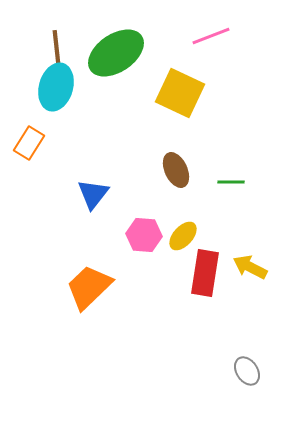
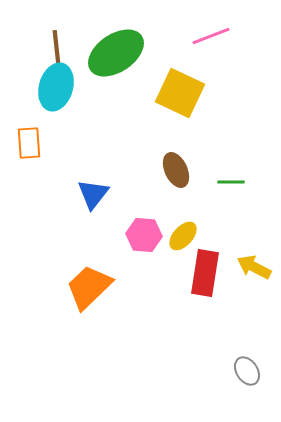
orange rectangle: rotated 36 degrees counterclockwise
yellow arrow: moved 4 px right
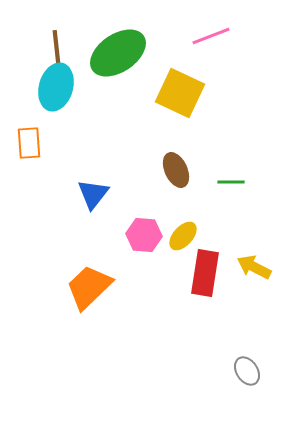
green ellipse: moved 2 px right
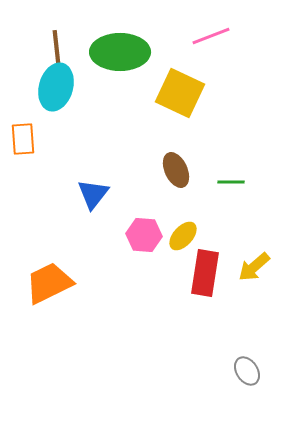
green ellipse: moved 2 px right, 1 px up; rotated 34 degrees clockwise
orange rectangle: moved 6 px left, 4 px up
yellow arrow: rotated 68 degrees counterclockwise
orange trapezoid: moved 40 px left, 4 px up; rotated 18 degrees clockwise
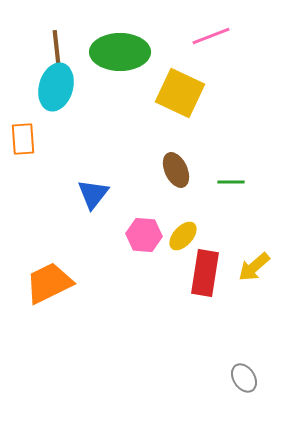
gray ellipse: moved 3 px left, 7 px down
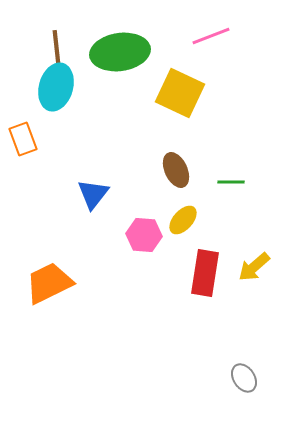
green ellipse: rotated 8 degrees counterclockwise
orange rectangle: rotated 16 degrees counterclockwise
yellow ellipse: moved 16 px up
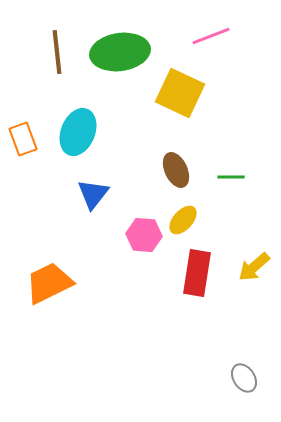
cyan ellipse: moved 22 px right, 45 px down; rotated 6 degrees clockwise
green line: moved 5 px up
red rectangle: moved 8 px left
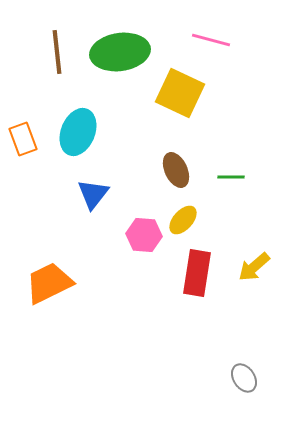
pink line: moved 4 px down; rotated 36 degrees clockwise
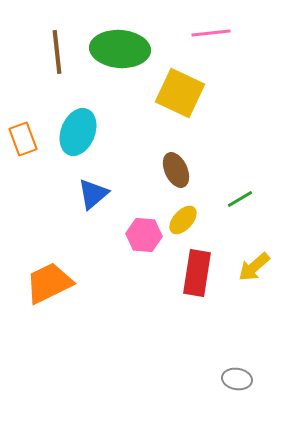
pink line: moved 7 px up; rotated 21 degrees counterclockwise
green ellipse: moved 3 px up; rotated 12 degrees clockwise
green line: moved 9 px right, 22 px down; rotated 32 degrees counterclockwise
blue triangle: rotated 12 degrees clockwise
gray ellipse: moved 7 px left, 1 px down; rotated 48 degrees counterclockwise
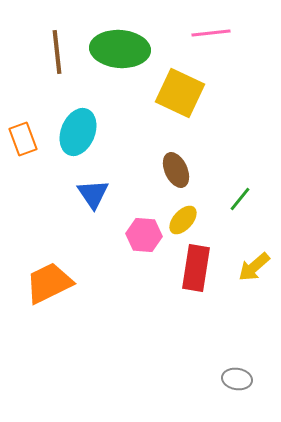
blue triangle: rotated 24 degrees counterclockwise
green line: rotated 20 degrees counterclockwise
red rectangle: moved 1 px left, 5 px up
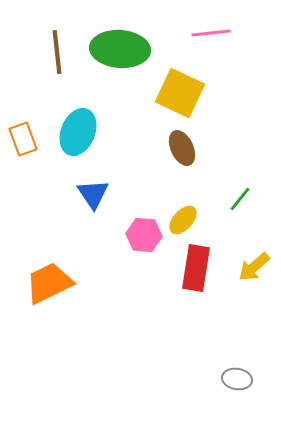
brown ellipse: moved 6 px right, 22 px up
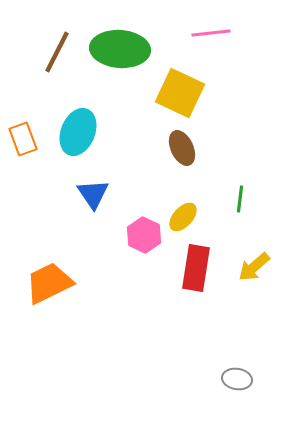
brown line: rotated 33 degrees clockwise
green line: rotated 32 degrees counterclockwise
yellow ellipse: moved 3 px up
pink hexagon: rotated 20 degrees clockwise
